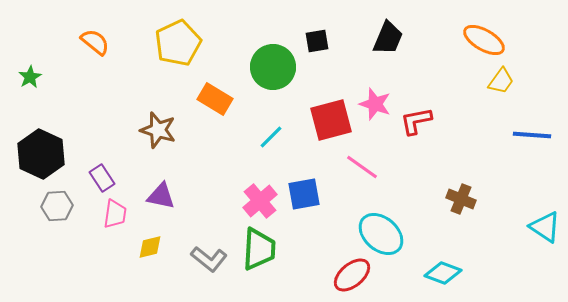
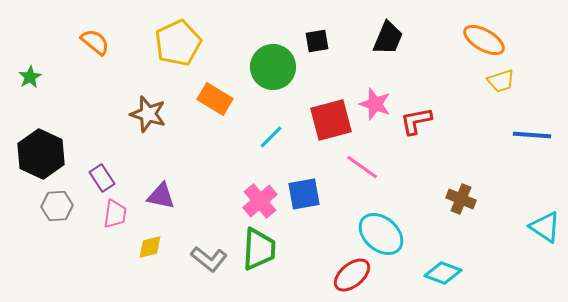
yellow trapezoid: rotated 36 degrees clockwise
brown star: moved 10 px left, 16 px up
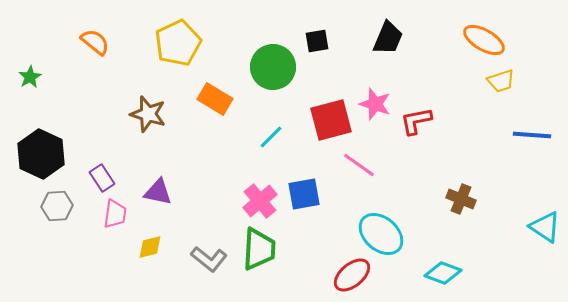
pink line: moved 3 px left, 2 px up
purple triangle: moved 3 px left, 4 px up
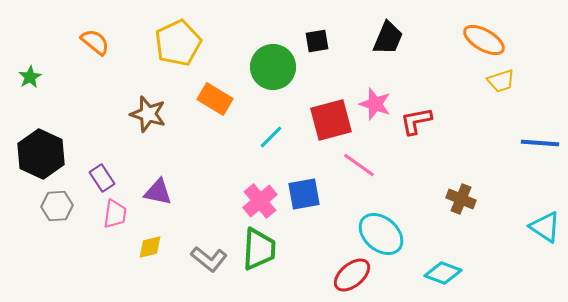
blue line: moved 8 px right, 8 px down
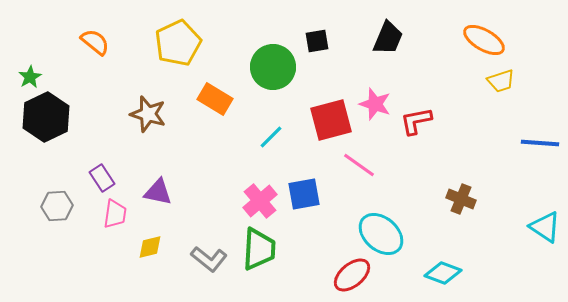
black hexagon: moved 5 px right, 37 px up; rotated 9 degrees clockwise
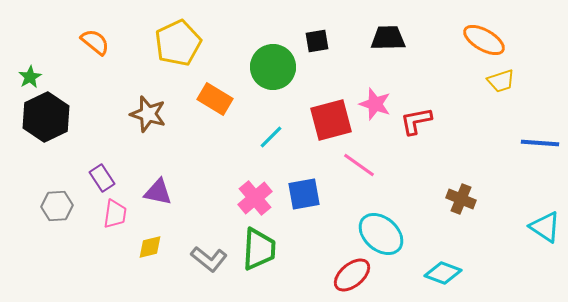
black trapezoid: rotated 114 degrees counterclockwise
pink cross: moved 5 px left, 3 px up
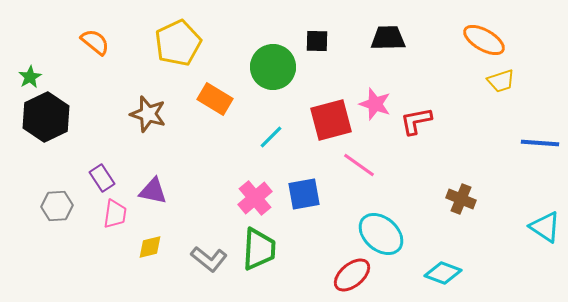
black square: rotated 10 degrees clockwise
purple triangle: moved 5 px left, 1 px up
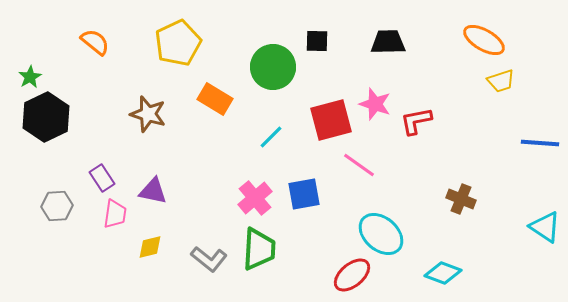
black trapezoid: moved 4 px down
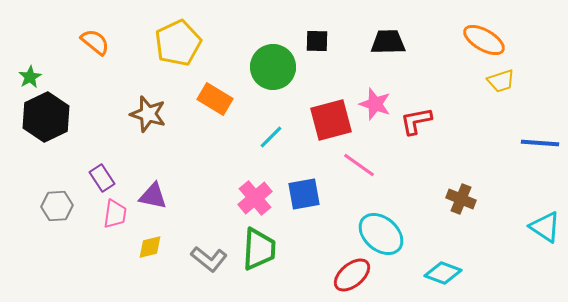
purple triangle: moved 5 px down
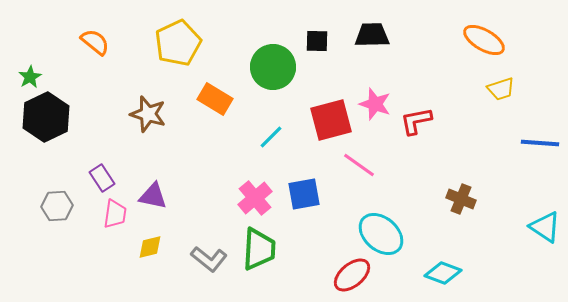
black trapezoid: moved 16 px left, 7 px up
yellow trapezoid: moved 8 px down
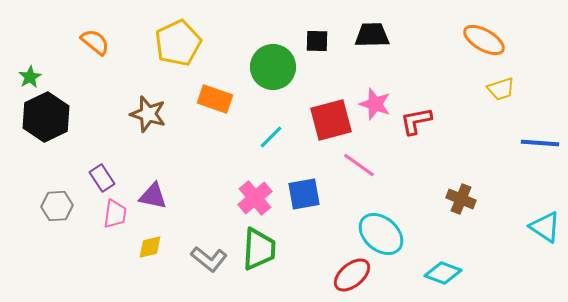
orange rectangle: rotated 12 degrees counterclockwise
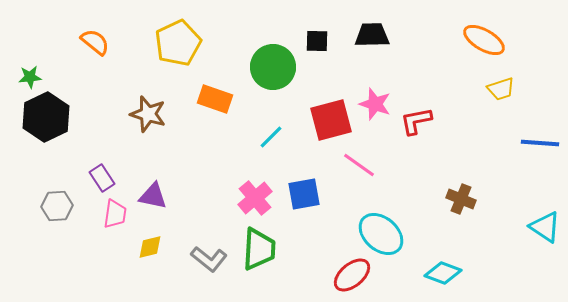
green star: rotated 25 degrees clockwise
